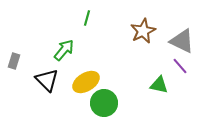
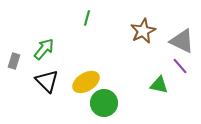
green arrow: moved 20 px left, 1 px up
black triangle: moved 1 px down
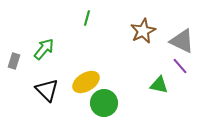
black triangle: moved 9 px down
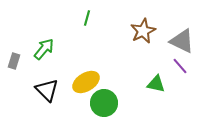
green triangle: moved 3 px left, 1 px up
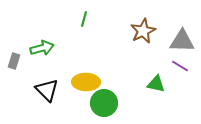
green line: moved 3 px left, 1 px down
gray triangle: rotated 24 degrees counterclockwise
green arrow: moved 2 px left, 1 px up; rotated 35 degrees clockwise
purple line: rotated 18 degrees counterclockwise
yellow ellipse: rotated 32 degrees clockwise
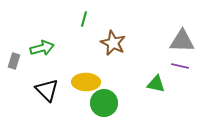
brown star: moved 30 px left, 12 px down; rotated 20 degrees counterclockwise
purple line: rotated 18 degrees counterclockwise
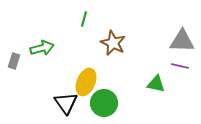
yellow ellipse: rotated 68 degrees counterclockwise
black triangle: moved 19 px right, 13 px down; rotated 10 degrees clockwise
